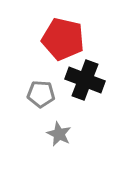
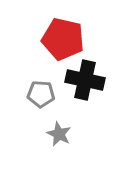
black cross: rotated 9 degrees counterclockwise
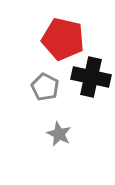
black cross: moved 6 px right, 3 px up
gray pentagon: moved 4 px right, 7 px up; rotated 24 degrees clockwise
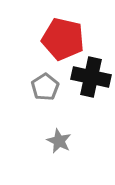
gray pentagon: rotated 12 degrees clockwise
gray star: moved 7 px down
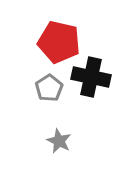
red pentagon: moved 4 px left, 3 px down
gray pentagon: moved 4 px right, 1 px down
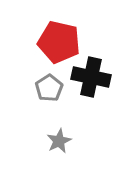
gray star: rotated 20 degrees clockwise
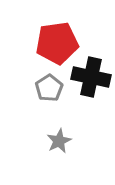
red pentagon: moved 2 px left, 1 px down; rotated 21 degrees counterclockwise
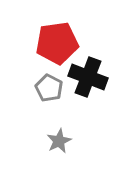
black cross: moved 3 px left; rotated 9 degrees clockwise
gray pentagon: rotated 12 degrees counterclockwise
